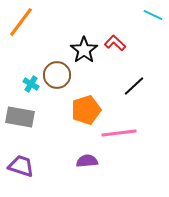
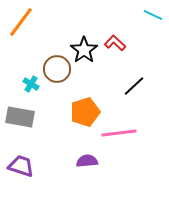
brown circle: moved 6 px up
orange pentagon: moved 1 px left, 2 px down
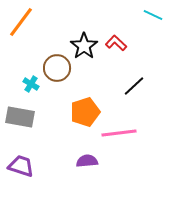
red L-shape: moved 1 px right
black star: moved 4 px up
brown circle: moved 1 px up
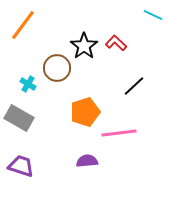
orange line: moved 2 px right, 3 px down
cyan cross: moved 3 px left
gray rectangle: moved 1 px left, 1 px down; rotated 20 degrees clockwise
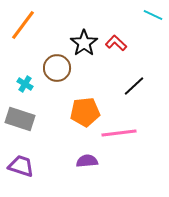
black star: moved 3 px up
cyan cross: moved 3 px left
orange pentagon: rotated 12 degrees clockwise
gray rectangle: moved 1 px right, 1 px down; rotated 12 degrees counterclockwise
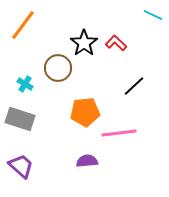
brown circle: moved 1 px right
purple trapezoid: rotated 24 degrees clockwise
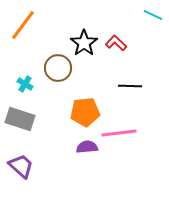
black line: moved 4 px left; rotated 45 degrees clockwise
purple semicircle: moved 14 px up
